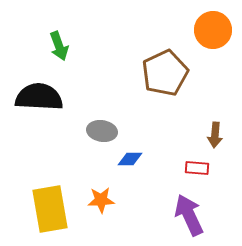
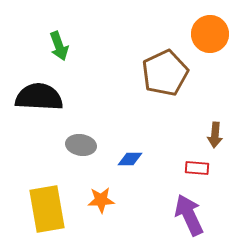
orange circle: moved 3 px left, 4 px down
gray ellipse: moved 21 px left, 14 px down
yellow rectangle: moved 3 px left
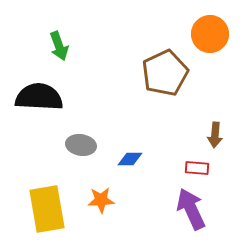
purple arrow: moved 2 px right, 6 px up
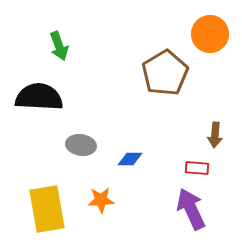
brown pentagon: rotated 6 degrees counterclockwise
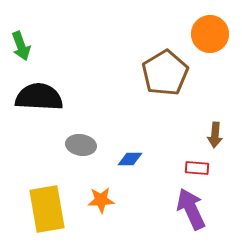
green arrow: moved 38 px left
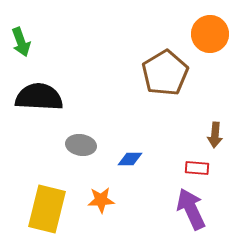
green arrow: moved 4 px up
yellow rectangle: rotated 24 degrees clockwise
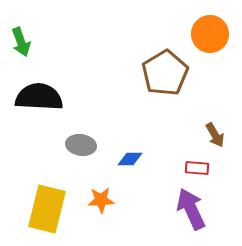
brown arrow: rotated 35 degrees counterclockwise
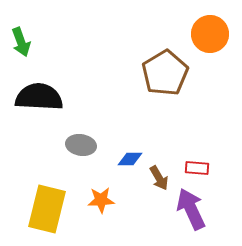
brown arrow: moved 56 px left, 43 px down
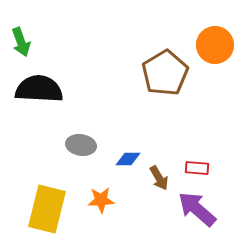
orange circle: moved 5 px right, 11 px down
black semicircle: moved 8 px up
blue diamond: moved 2 px left
purple arrow: moved 6 px right; rotated 24 degrees counterclockwise
